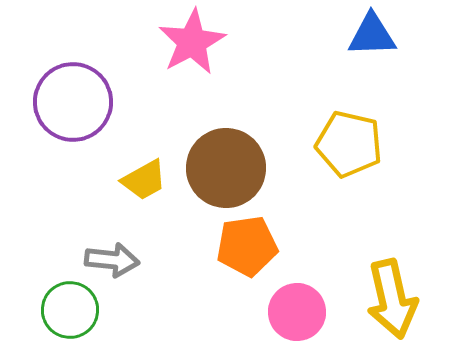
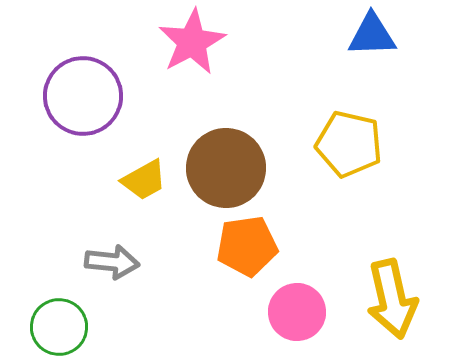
purple circle: moved 10 px right, 6 px up
gray arrow: moved 2 px down
green circle: moved 11 px left, 17 px down
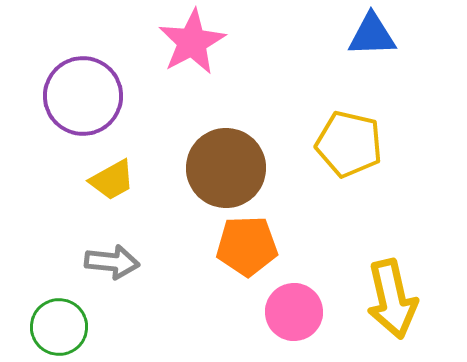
yellow trapezoid: moved 32 px left
orange pentagon: rotated 6 degrees clockwise
pink circle: moved 3 px left
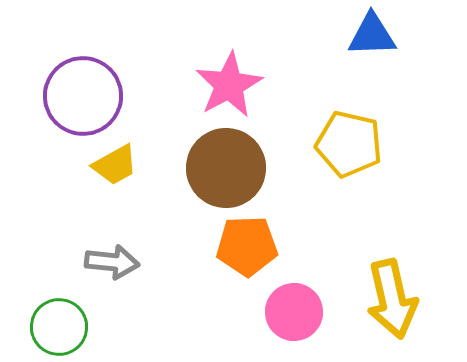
pink star: moved 37 px right, 43 px down
yellow trapezoid: moved 3 px right, 15 px up
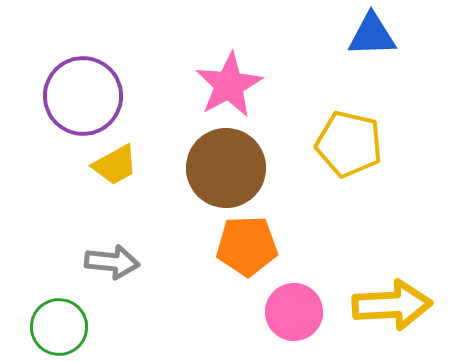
yellow arrow: moved 6 px down; rotated 80 degrees counterclockwise
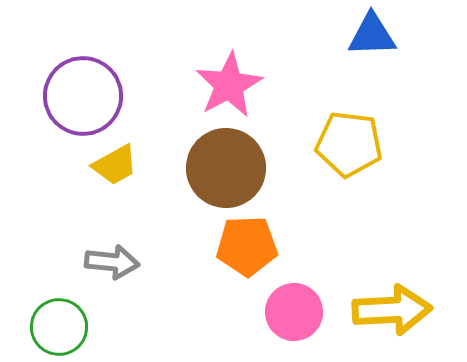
yellow pentagon: rotated 6 degrees counterclockwise
yellow arrow: moved 5 px down
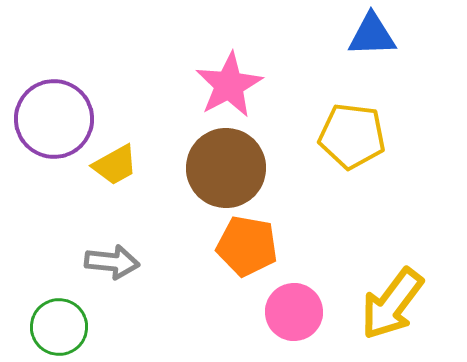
purple circle: moved 29 px left, 23 px down
yellow pentagon: moved 3 px right, 8 px up
orange pentagon: rotated 12 degrees clockwise
yellow arrow: moved 6 px up; rotated 130 degrees clockwise
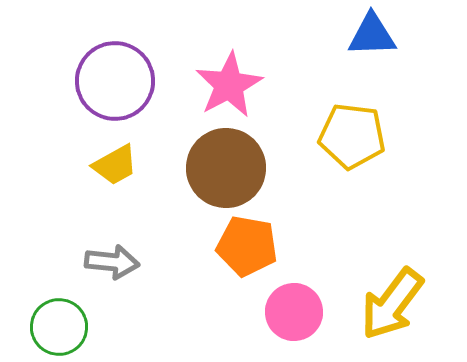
purple circle: moved 61 px right, 38 px up
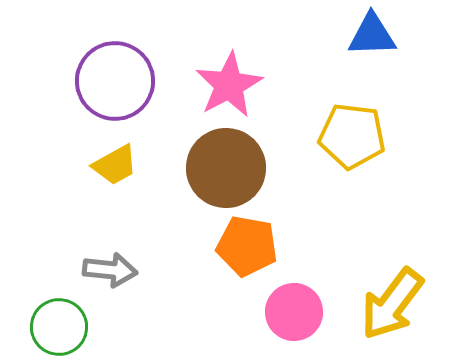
gray arrow: moved 2 px left, 8 px down
